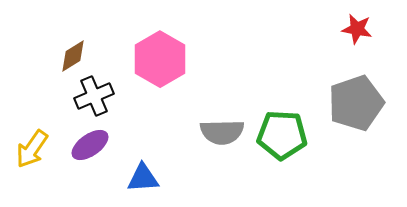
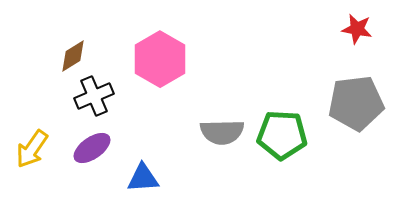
gray pentagon: rotated 12 degrees clockwise
purple ellipse: moved 2 px right, 3 px down
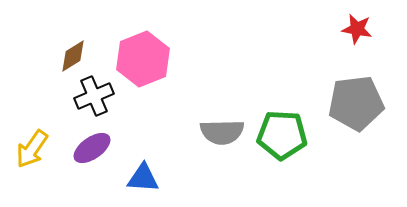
pink hexagon: moved 17 px left; rotated 8 degrees clockwise
blue triangle: rotated 8 degrees clockwise
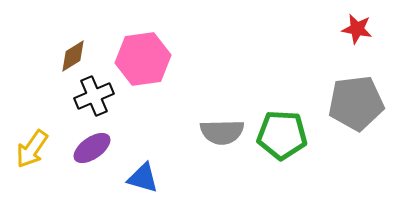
pink hexagon: rotated 14 degrees clockwise
blue triangle: rotated 12 degrees clockwise
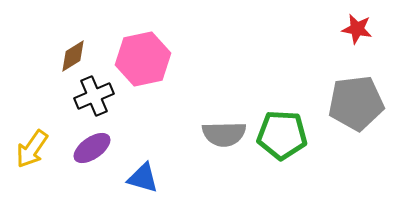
pink hexagon: rotated 4 degrees counterclockwise
gray semicircle: moved 2 px right, 2 px down
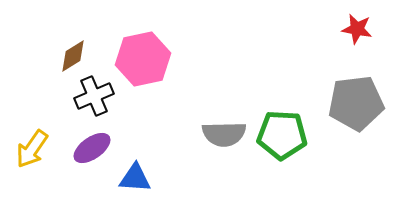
blue triangle: moved 8 px left; rotated 12 degrees counterclockwise
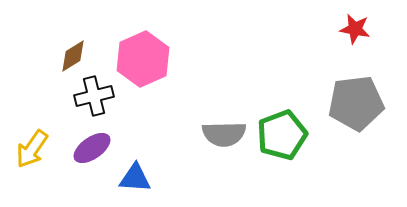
red star: moved 2 px left
pink hexagon: rotated 12 degrees counterclockwise
black cross: rotated 9 degrees clockwise
green pentagon: rotated 24 degrees counterclockwise
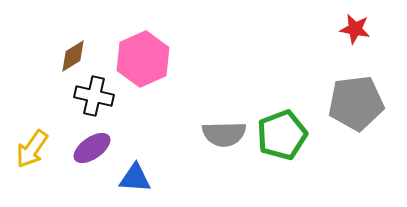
black cross: rotated 27 degrees clockwise
